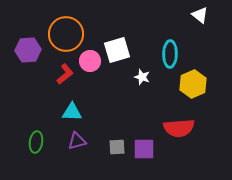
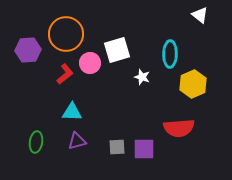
pink circle: moved 2 px down
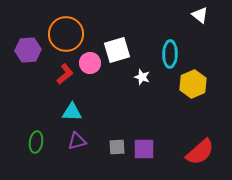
red semicircle: moved 21 px right, 24 px down; rotated 36 degrees counterclockwise
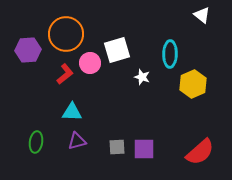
white triangle: moved 2 px right
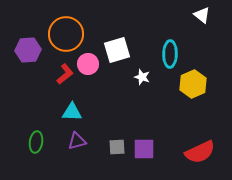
pink circle: moved 2 px left, 1 px down
red semicircle: rotated 16 degrees clockwise
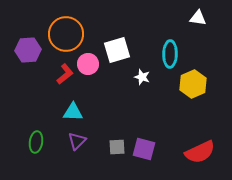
white triangle: moved 4 px left, 3 px down; rotated 30 degrees counterclockwise
cyan triangle: moved 1 px right
purple triangle: rotated 30 degrees counterclockwise
purple square: rotated 15 degrees clockwise
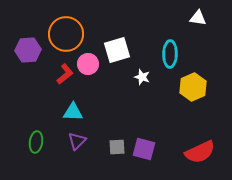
yellow hexagon: moved 3 px down
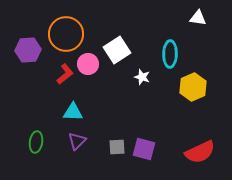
white square: rotated 16 degrees counterclockwise
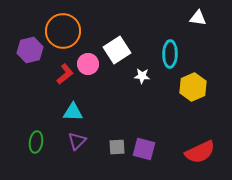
orange circle: moved 3 px left, 3 px up
purple hexagon: moved 2 px right; rotated 10 degrees counterclockwise
white star: moved 1 px up; rotated 14 degrees counterclockwise
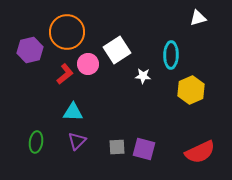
white triangle: rotated 24 degrees counterclockwise
orange circle: moved 4 px right, 1 px down
cyan ellipse: moved 1 px right, 1 px down
white star: moved 1 px right
yellow hexagon: moved 2 px left, 3 px down
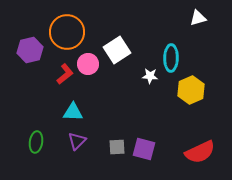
cyan ellipse: moved 3 px down
white star: moved 7 px right
